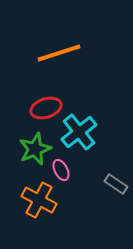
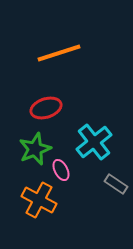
cyan cross: moved 15 px right, 10 px down
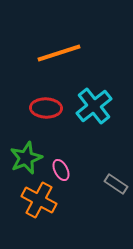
red ellipse: rotated 20 degrees clockwise
cyan cross: moved 36 px up
green star: moved 9 px left, 9 px down
